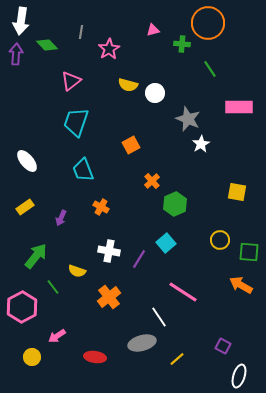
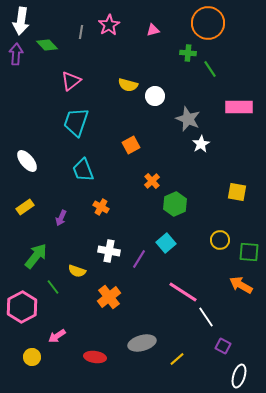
green cross at (182, 44): moved 6 px right, 9 px down
pink star at (109, 49): moved 24 px up
white circle at (155, 93): moved 3 px down
white line at (159, 317): moved 47 px right
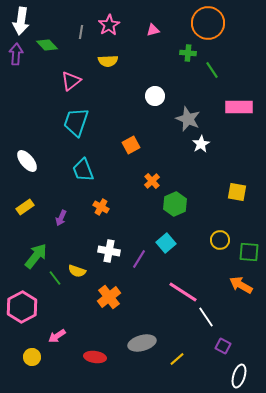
green line at (210, 69): moved 2 px right, 1 px down
yellow semicircle at (128, 85): moved 20 px left, 24 px up; rotated 18 degrees counterclockwise
green line at (53, 287): moved 2 px right, 9 px up
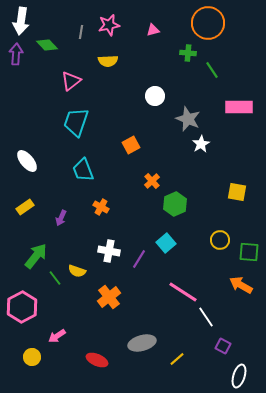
pink star at (109, 25): rotated 20 degrees clockwise
red ellipse at (95, 357): moved 2 px right, 3 px down; rotated 15 degrees clockwise
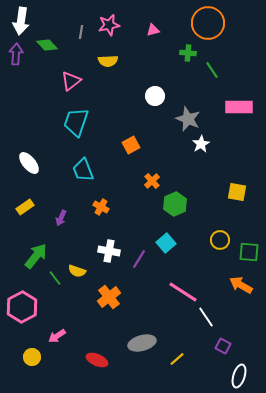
white ellipse at (27, 161): moved 2 px right, 2 px down
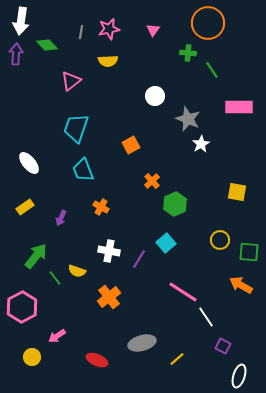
pink star at (109, 25): moved 4 px down
pink triangle at (153, 30): rotated 40 degrees counterclockwise
cyan trapezoid at (76, 122): moved 6 px down
